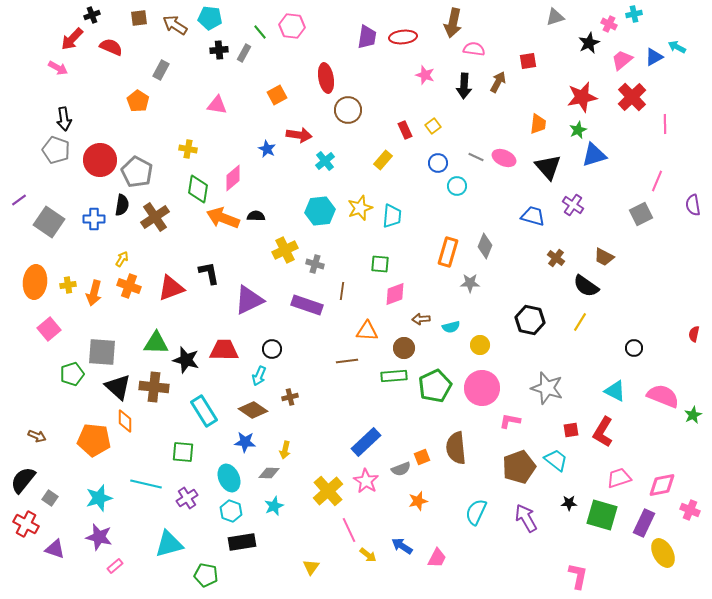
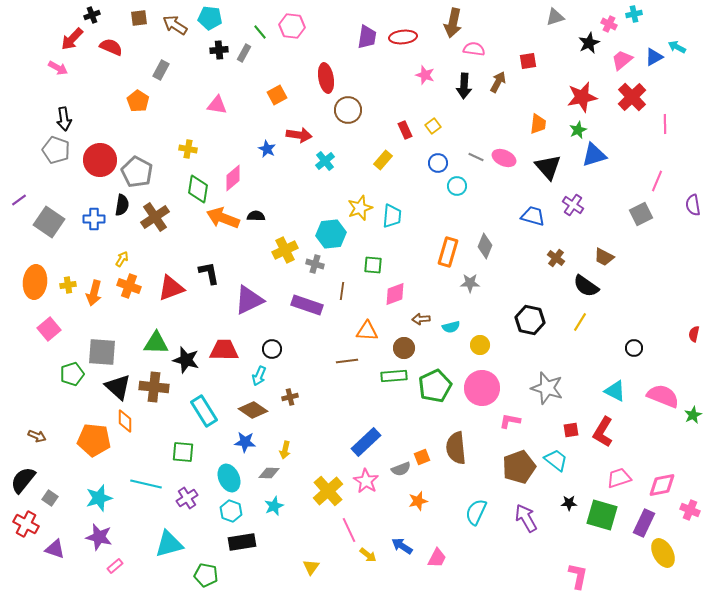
cyan hexagon at (320, 211): moved 11 px right, 23 px down
green square at (380, 264): moved 7 px left, 1 px down
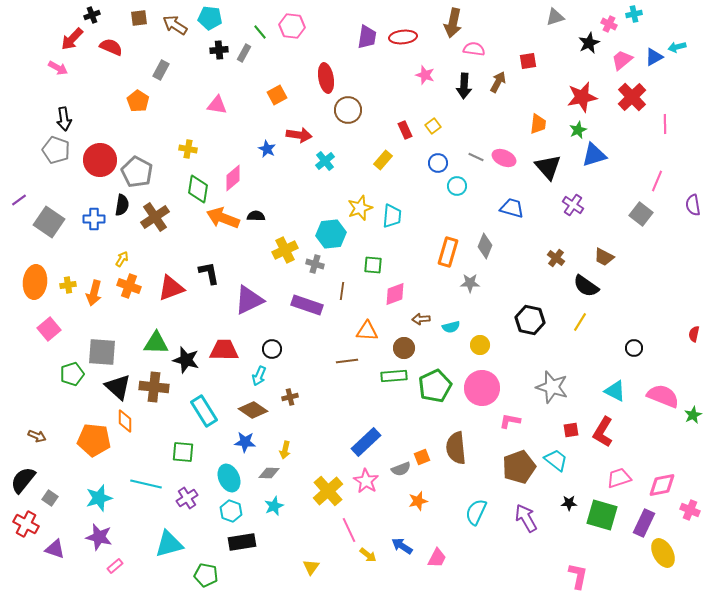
cyan arrow at (677, 47): rotated 42 degrees counterclockwise
gray square at (641, 214): rotated 25 degrees counterclockwise
blue trapezoid at (533, 216): moved 21 px left, 8 px up
gray star at (547, 388): moved 5 px right, 1 px up
